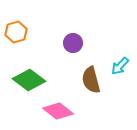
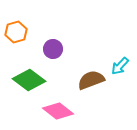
purple circle: moved 20 px left, 6 px down
brown semicircle: rotated 84 degrees clockwise
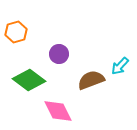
purple circle: moved 6 px right, 5 px down
pink diamond: rotated 24 degrees clockwise
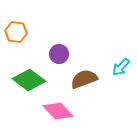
orange hexagon: rotated 25 degrees clockwise
cyan arrow: moved 1 px right, 1 px down
brown semicircle: moved 7 px left, 1 px up
pink diamond: rotated 16 degrees counterclockwise
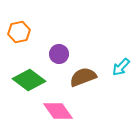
orange hexagon: moved 3 px right; rotated 20 degrees counterclockwise
brown semicircle: moved 1 px left, 2 px up
pink diamond: rotated 8 degrees clockwise
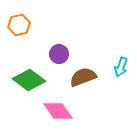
orange hexagon: moved 7 px up
cyan arrow: rotated 24 degrees counterclockwise
